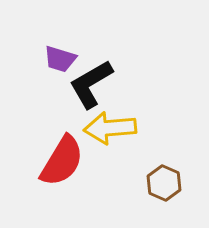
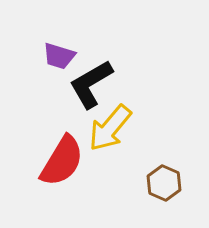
purple trapezoid: moved 1 px left, 3 px up
yellow arrow: rotated 45 degrees counterclockwise
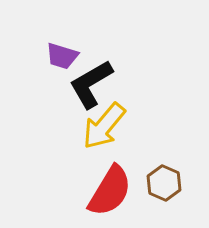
purple trapezoid: moved 3 px right
yellow arrow: moved 6 px left, 2 px up
red semicircle: moved 48 px right, 30 px down
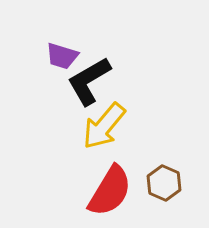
black L-shape: moved 2 px left, 3 px up
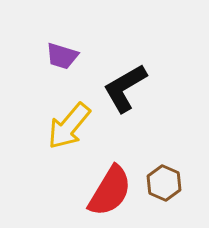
black L-shape: moved 36 px right, 7 px down
yellow arrow: moved 35 px left
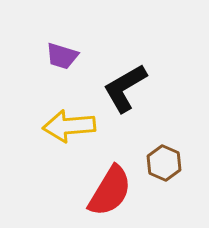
yellow arrow: rotated 45 degrees clockwise
brown hexagon: moved 20 px up
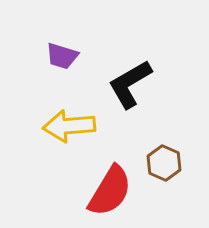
black L-shape: moved 5 px right, 4 px up
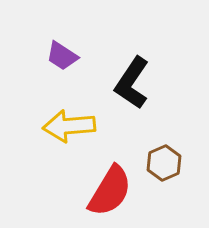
purple trapezoid: rotated 16 degrees clockwise
black L-shape: moved 2 px right, 1 px up; rotated 26 degrees counterclockwise
brown hexagon: rotated 12 degrees clockwise
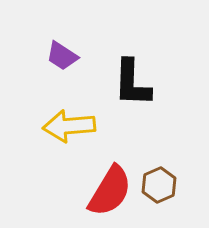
black L-shape: rotated 32 degrees counterclockwise
brown hexagon: moved 5 px left, 22 px down
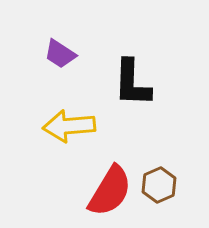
purple trapezoid: moved 2 px left, 2 px up
